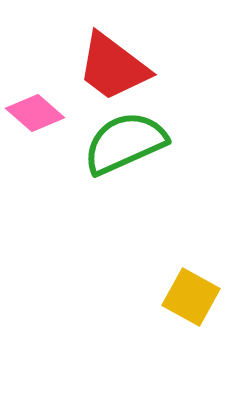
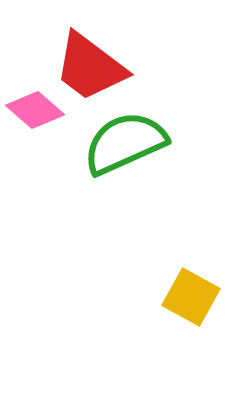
red trapezoid: moved 23 px left
pink diamond: moved 3 px up
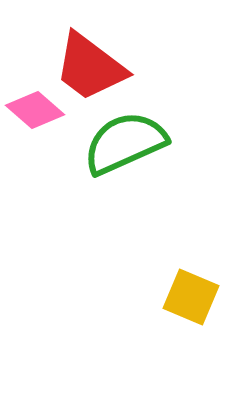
yellow square: rotated 6 degrees counterclockwise
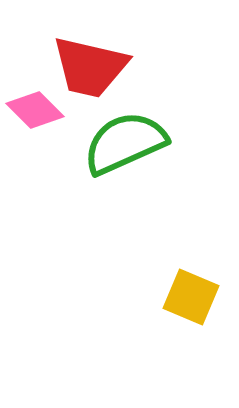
red trapezoid: rotated 24 degrees counterclockwise
pink diamond: rotated 4 degrees clockwise
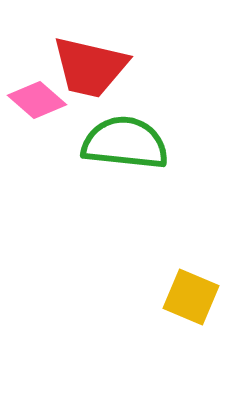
pink diamond: moved 2 px right, 10 px up; rotated 4 degrees counterclockwise
green semicircle: rotated 30 degrees clockwise
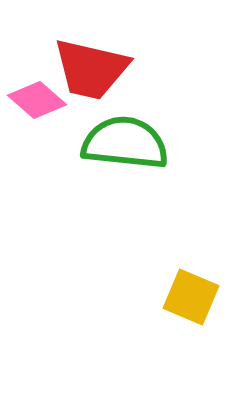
red trapezoid: moved 1 px right, 2 px down
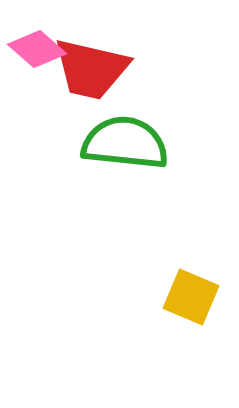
pink diamond: moved 51 px up
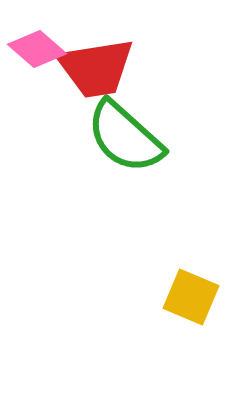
red trapezoid: moved 5 px right, 1 px up; rotated 22 degrees counterclockwise
green semicircle: moved 6 px up; rotated 144 degrees counterclockwise
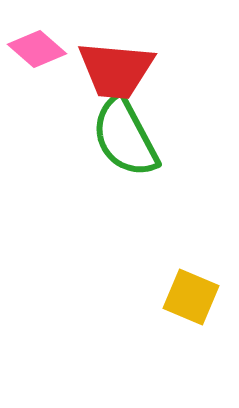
red trapezoid: moved 20 px right, 2 px down; rotated 14 degrees clockwise
green semicircle: rotated 20 degrees clockwise
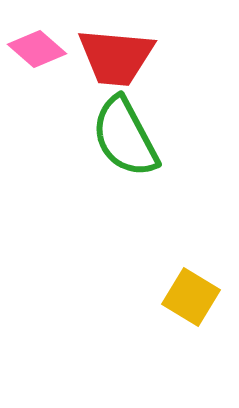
red trapezoid: moved 13 px up
yellow square: rotated 8 degrees clockwise
